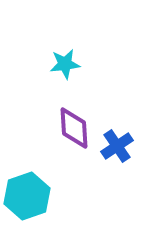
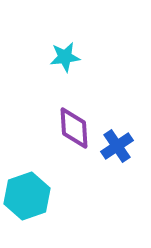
cyan star: moved 7 px up
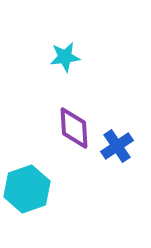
cyan hexagon: moved 7 px up
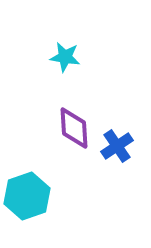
cyan star: rotated 16 degrees clockwise
cyan hexagon: moved 7 px down
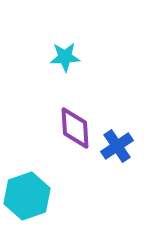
cyan star: rotated 12 degrees counterclockwise
purple diamond: moved 1 px right
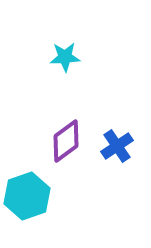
purple diamond: moved 9 px left, 13 px down; rotated 57 degrees clockwise
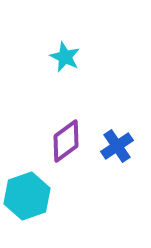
cyan star: rotated 28 degrees clockwise
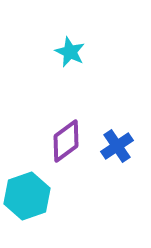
cyan star: moved 5 px right, 5 px up
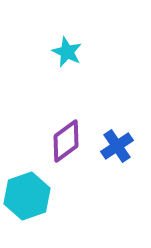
cyan star: moved 3 px left
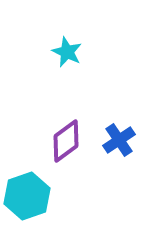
blue cross: moved 2 px right, 6 px up
